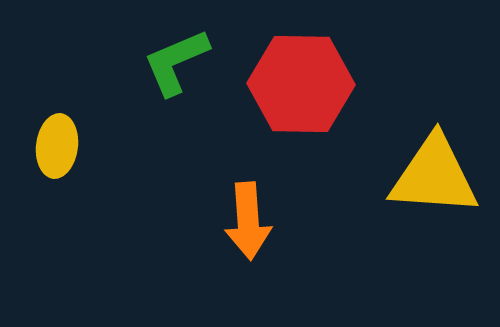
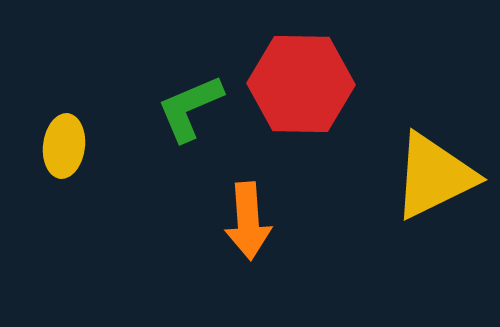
green L-shape: moved 14 px right, 46 px down
yellow ellipse: moved 7 px right
yellow triangle: rotated 30 degrees counterclockwise
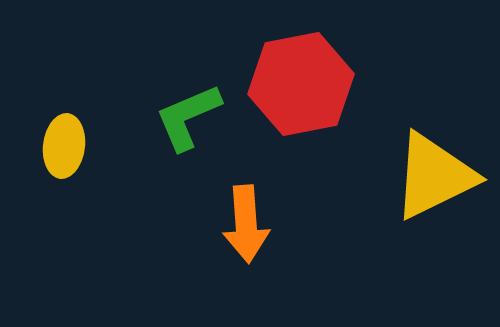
red hexagon: rotated 12 degrees counterclockwise
green L-shape: moved 2 px left, 9 px down
orange arrow: moved 2 px left, 3 px down
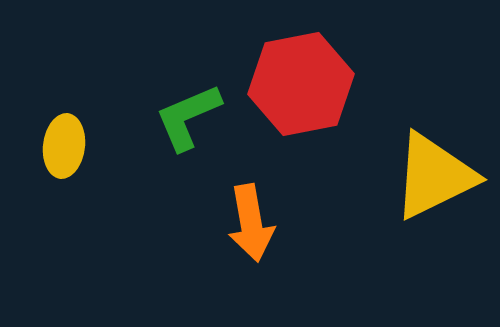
orange arrow: moved 5 px right, 1 px up; rotated 6 degrees counterclockwise
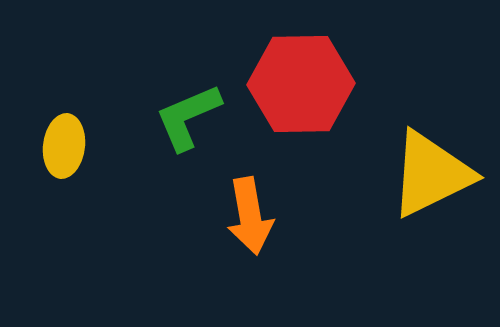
red hexagon: rotated 10 degrees clockwise
yellow triangle: moved 3 px left, 2 px up
orange arrow: moved 1 px left, 7 px up
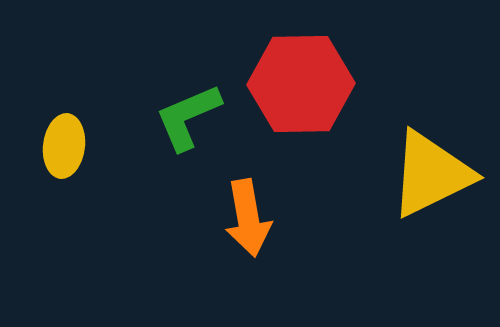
orange arrow: moved 2 px left, 2 px down
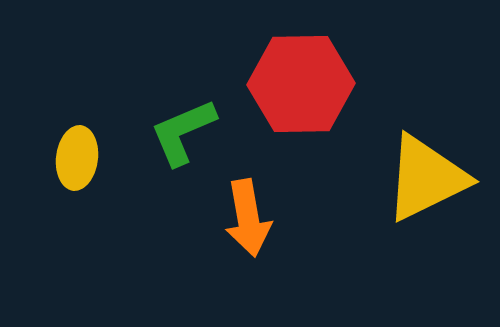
green L-shape: moved 5 px left, 15 px down
yellow ellipse: moved 13 px right, 12 px down
yellow triangle: moved 5 px left, 4 px down
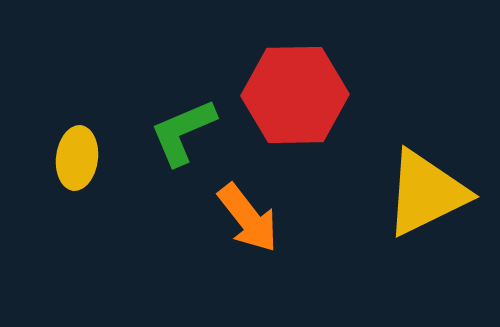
red hexagon: moved 6 px left, 11 px down
yellow triangle: moved 15 px down
orange arrow: rotated 28 degrees counterclockwise
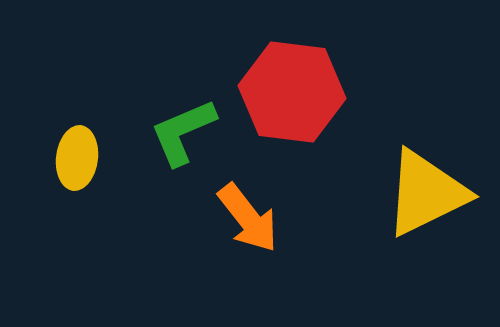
red hexagon: moved 3 px left, 3 px up; rotated 8 degrees clockwise
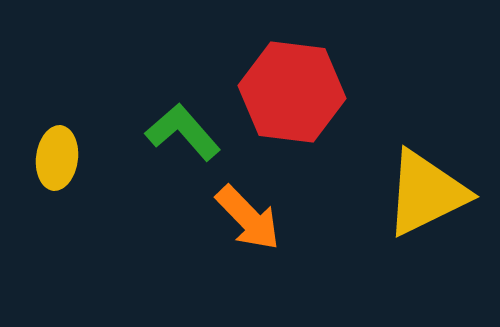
green L-shape: rotated 72 degrees clockwise
yellow ellipse: moved 20 px left
orange arrow: rotated 6 degrees counterclockwise
